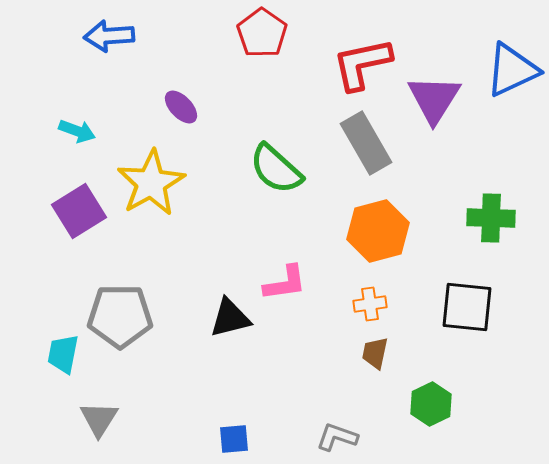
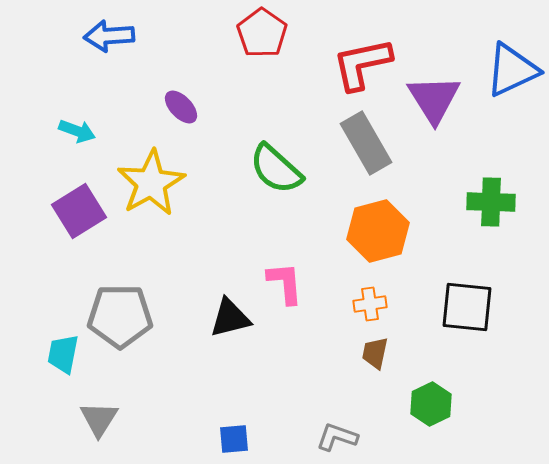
purple triangle: rotated 4 degrees counterclockwise
green cross: moved 16 px up
pink L-shape: rotated 87 degrees counterclockwise
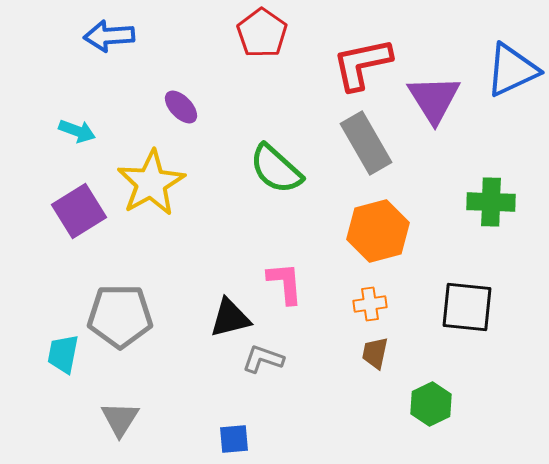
gray triangle: moved 21 px right
gray L-shape: moved 74 px left, 78 px up
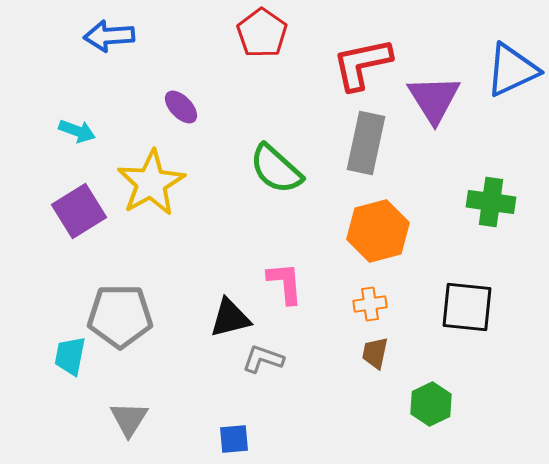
gray rectangle: rotated 42 degrees clockwise
green cross: rotated 6 degrees clockwise
cyan trapezoid: moved 7 px right, 2 px down
gray triangle: moved 9 px right
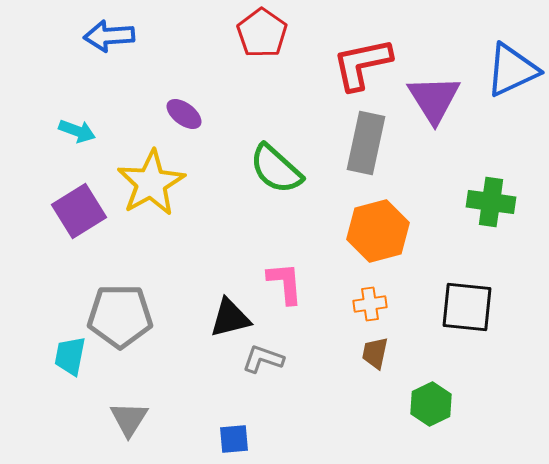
purple ellipse: moved 3 px right, 7 px down; rotated 9 degrees counterclockwise
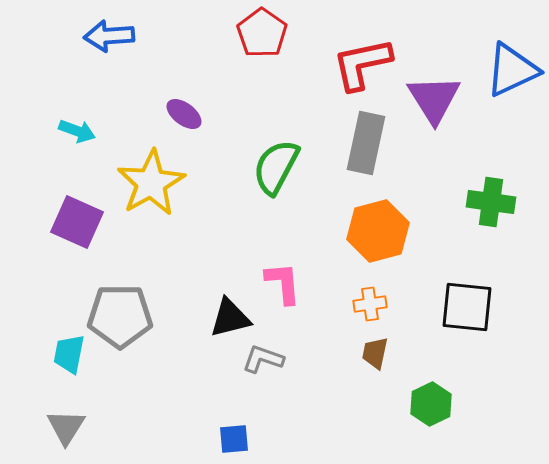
green semicircle: moved 2 px up; rotated 76 degrees clockwise
purple square: moved 2 px left, 11 px down; rotated 34 degrees counterclockwise
pink L-shape: moved 2 px left
cyan trapezoid: moved 1 px left, 2 px up
gray triangle: moved 63 px left, 8 px down
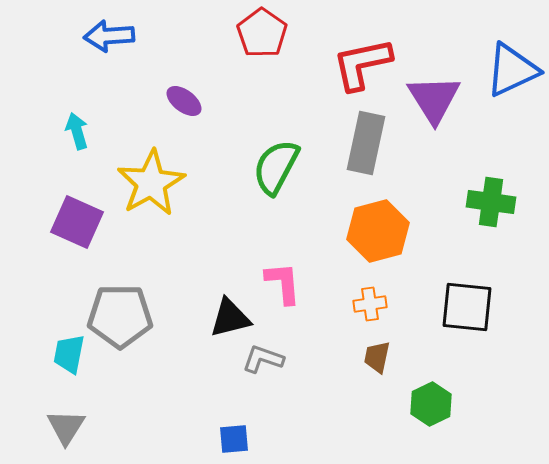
purple ellipse: moved 13 px up
cyan arrow: rotated 126 degrees counterclockwise
brown trapezoid: moved 2 px right, 4 px down
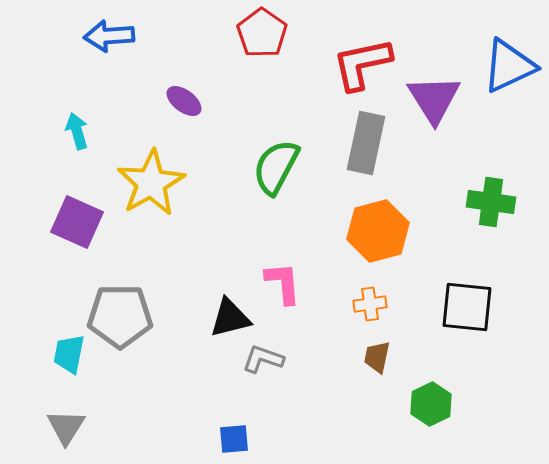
blue triangle: moved 3 px left, 4 px up
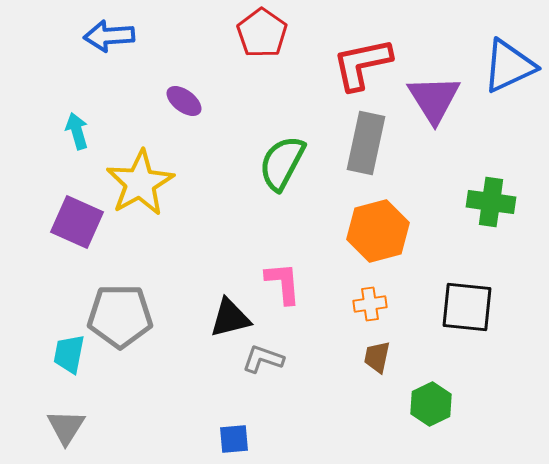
green semicircle: moved 6 px right, 4 px up
yellow star: moved 11 px left
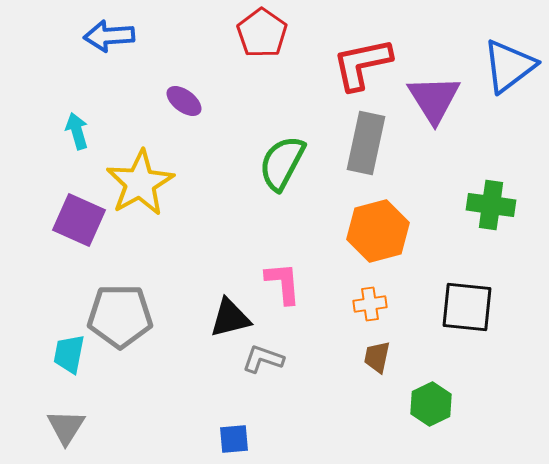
blue triangle: rotated 12 degrees counterclockwise
green cross: moved 3 px down
purple square: moved 2 px right, 2 px up
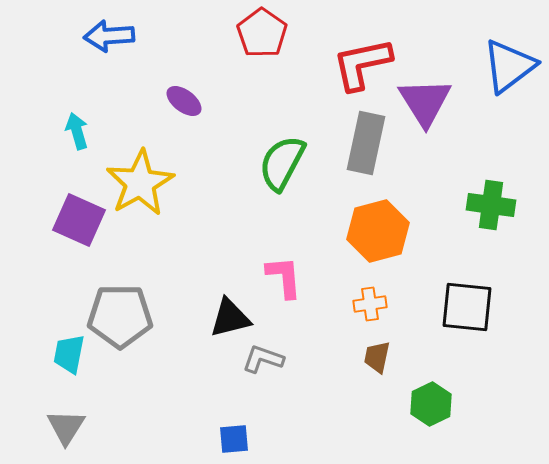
purple triangle: moved 9 px left, 3 px down
pink L-shape: moved 1 px right, 6 px up
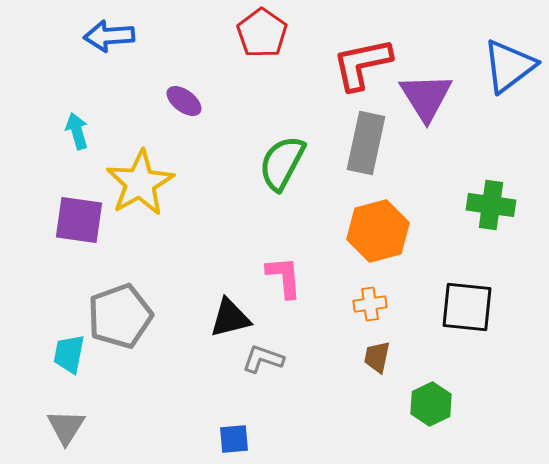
purple triangle: moved 1 px right, 5 px up
purple square: rotated 16 degrees counterclockwise
gray pentagon: rotated 20 degrees counterclockwise
